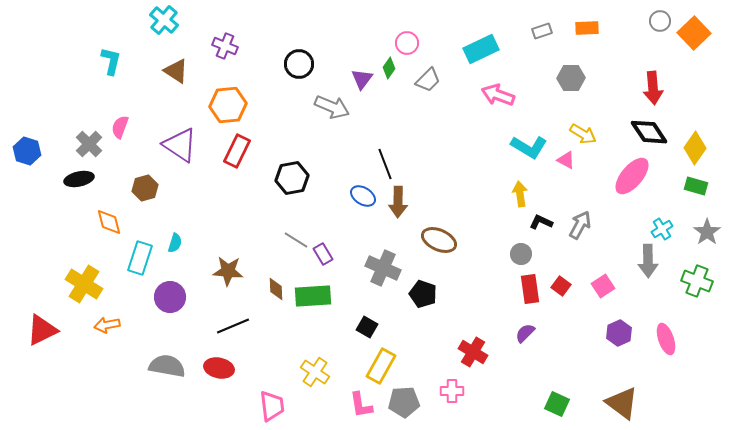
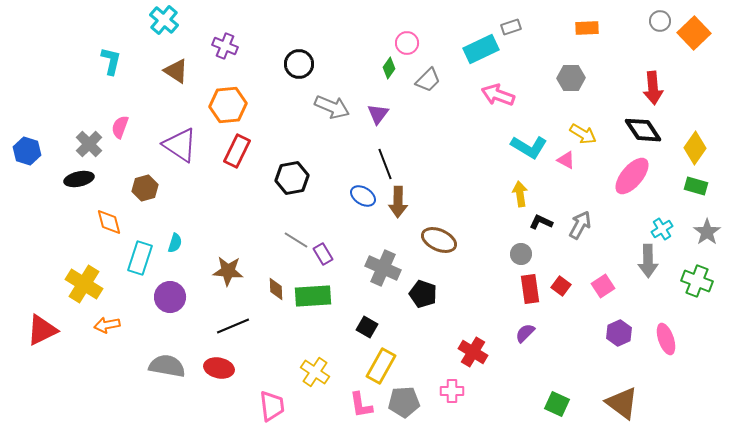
gray rectangle at (542, 31): moved 31 px left, 4 px up
purple triangle at (362, 79): moved 16 px right, 35 px down
black diamond at (649, 132): moved 6 px left, 2 px up
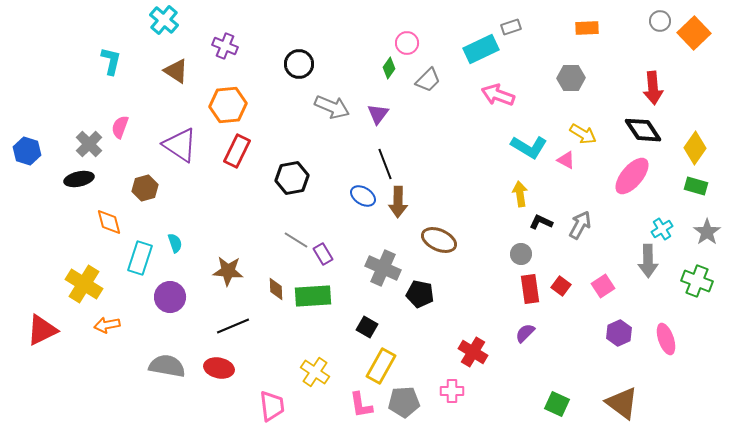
cyan semicircle at (175, 243): rotated 36 degrees counterclockwise
black pentagon at (423, 294): moved 3 px left; rotated 8 degrees counterclockwise
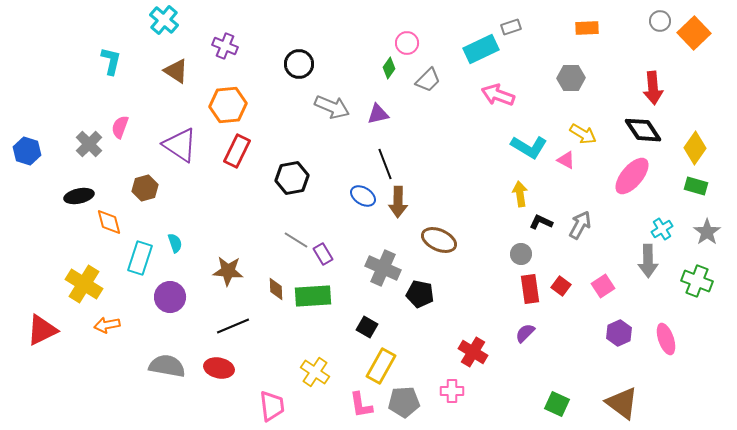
purple triangle at (378, 114): rotated 40 degrees clockwise
black ellipse at (79, 179): moved 17 px down
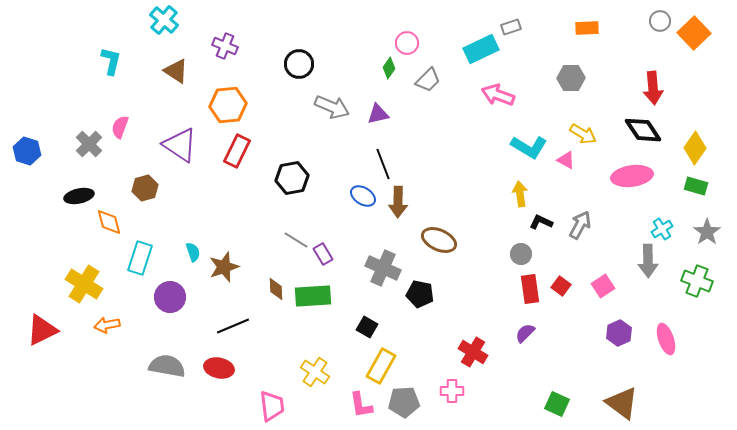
black line at (385, 164): moved 2 px left
pink ellipse at (632, 176): rotated 42 degrees clockwise
cyan semicircle at (175, 243): moved 18 px right, 9 px down
brown star at (228, 271): moved 4 px left, 4 px up; rotated 24 degrees counterclockwise
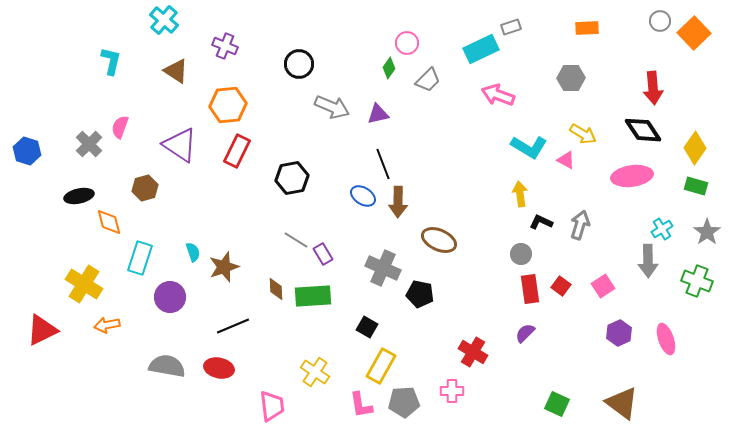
gray arrow at (580, 225): rotated 12 degrees counterclockwise
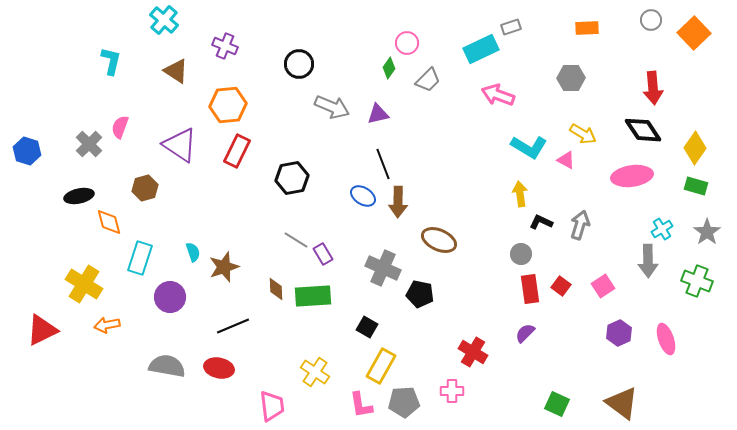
gray circle at (660, 21): moved 9 px left, 1 px up
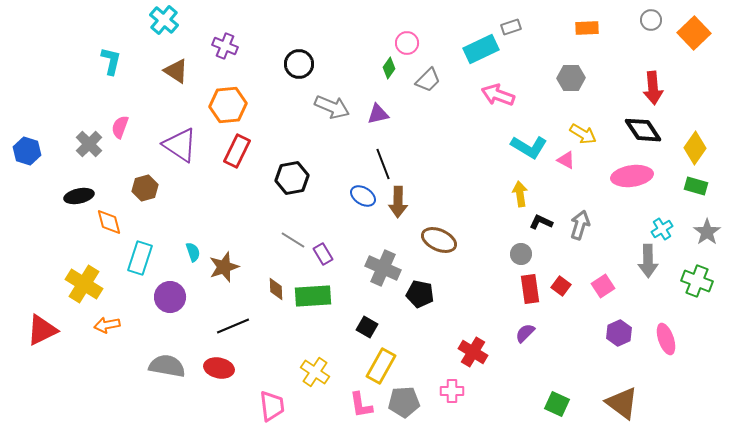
gray line at (296, 240): moved 3 px left
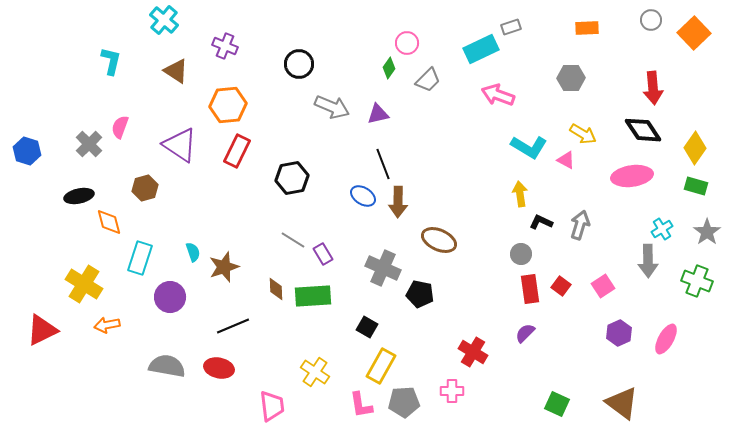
pink ellipse at (666, 339): rotated 48 degrees clockwise
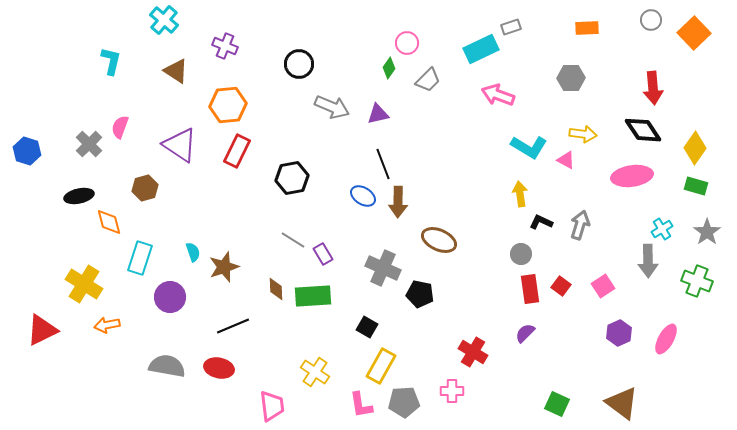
yellow arrow at (583, 134): rotated 24 degrees counterclockwise
